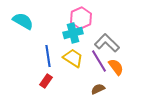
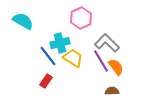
cyan cross: moved 13 px left, 10 px down
blue line: rotated 30 degrees counterclockwise
purple line: moved 2 px right
brown semicircle: moved 14 px right, 2 px down; rotated 24 degrees clockwise
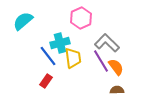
cyan semicircle: rotated 70 degrees counterclockwise
yellow trapezoid: rotated 50 degrees clockwise
brown semicircle: moved 5 px right, 1 px up
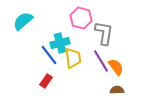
pink hexagon: rotated 20 degrees counterclockwise
gray L-shape: moved 3 px left, 10 px up; rotated 55 degrees clockwise
blue line: moved 1 px right, 1 px up
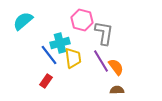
pink hexagon: moved 1 px right, 2 px down
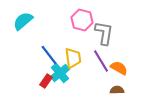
cyan cross: moved 30 px down; rotated 24 degrees counterclockwise
orange semicircle: moved 3 px right, 1 px down; rotated 24 degrees counterclockwise
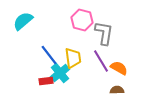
red rectangle: rotated 48 degrees clockwise
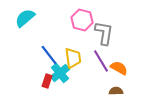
cyan semicircle: moved 2 px right, 3 px up
red rectangle: moved 1 px right; rotated 64 degrees counterclockwise
brown semicircle: moved 1 px left, 1 px down
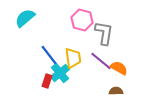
purple line: rotated 20 degrees counterclockwise
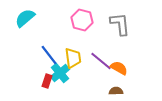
gray L-shape: moved 16 px right, 9 px up; rotated 15 degrees counterclockwise
